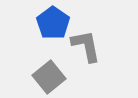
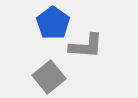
gray L-shape: rotated 105 degrees clockwise
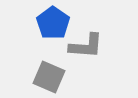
gray square: rotated 28 degrees counterclockwise
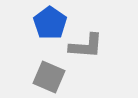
blue pentagon: moved 3 px left
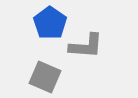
gray square: moved 4 px left
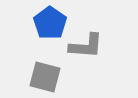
gray square: rotated 8 degrees counterclockwise
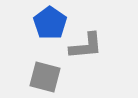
gray L-shape: rotated 9 degrees counterclockwise
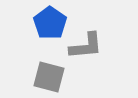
gray square: moved 4 px right
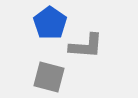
gray L-shape: rotated 9 degrees clockwise
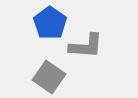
gray square: rotated 20 degrees clockwise
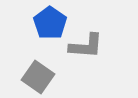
gray square: moved 11 px left
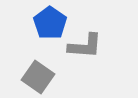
gray L-shape: moved 1 px left
